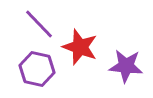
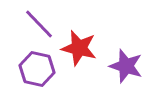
red star: moved 1 px left, 1 px down; rotated 6 degrees counterclockwise
purple star: rotated 12 degrees clockwise
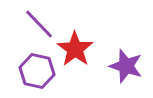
red star: moved 4 px left, 1 px down; rotated 21 degrees clockwise
purple hexagon: moved 2 px down
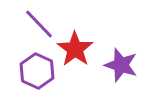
purple star: moved 5 px left, 1 px up
purple hexagon: rotated 12 degrees clockwise
